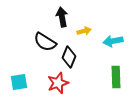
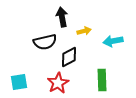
black semicircle: rotated 45 degrees counterclockwise
black diamond: rotated 40 degrees clockwise
green rectangle: moved 14 px left, 3 px down
red star: rotated 10 degrees counterclockwise
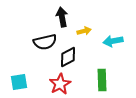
black diamond: moved 1 px left
red star: moved 2 px right, 1 px down
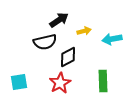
black arrow: moved 3 px left, 3 px down; rotated 66 degrees clockwise
cyan arrow: moved 1 px left, 2 px up
green rectangle: moved 1 px right, 1 px down
red star: moved 1 px up
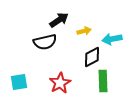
black diamond: moved 24 px right
